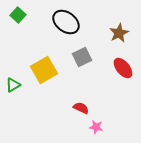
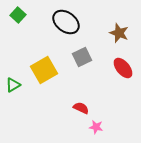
brown star: rotated 24 degrees counterclockwise
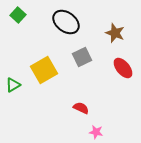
brown star: moved 4 px left
pink star: moved 5 px down
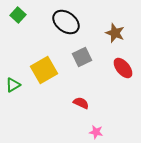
red semicircle: moved 5 px up
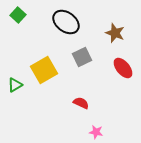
green triangle: moved 2 px right
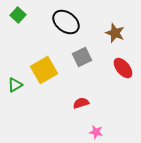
red semicircle: rotated 42 degrees counterclockwise
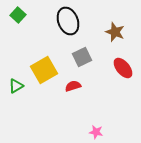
black ellipse: moved 2 px right, 1 px up; rotated 32 degrees clockwise
brown star: moved 1 px up
green triangle: moved 1 px right, 1 px down
red semicircle: moved 8 px left, 17 px up
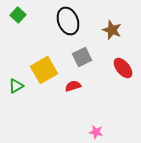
brown star: moved 3 px left, 2 px up
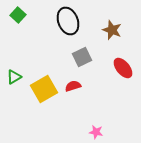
yellow square: moved 19 px down
green triangle: moved 2 px left, 9 px up
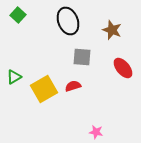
gray square: rotated 30 degrees clockwise
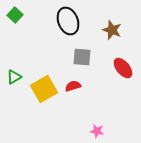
green square: moved 3 px left
pink star: moved 1 px right, 1 px up
